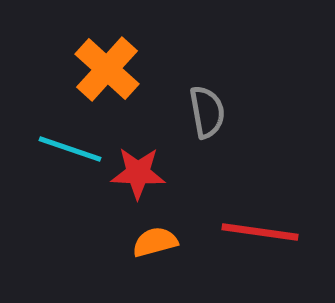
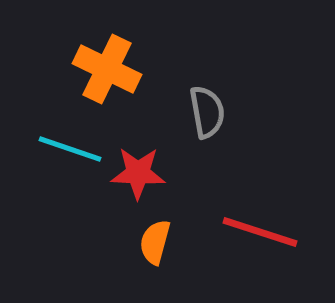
orange cross: rotated 16 degrees counterclockwise
red line: rotated 10 degrees clockwise
orange semicircle: rotated 60 degrees counterclockwise
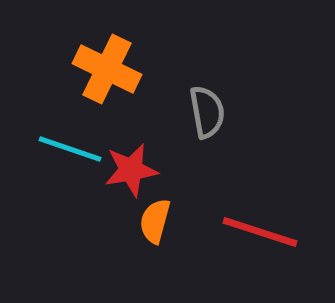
red star: moved 7 px left, 3 px up; rotated 12 degrees counterclockwise
orange semicircle: moved 21 px up
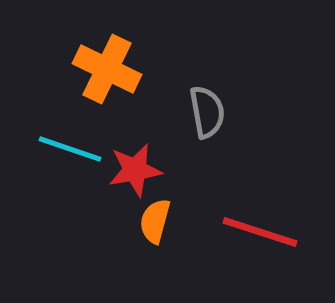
red star: moved 4 px right
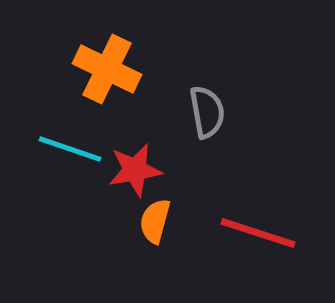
red line: moved 2 px left, 1 px down
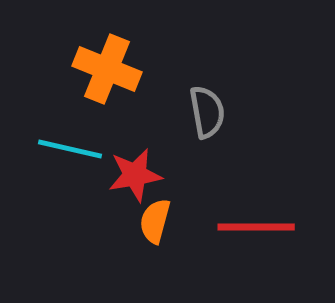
orange cross: rotated 4 degrees counterclockwise
cyan line: rotated 6 degrees counterclockwise
red star: moved 5 px down
red line: moved 2 px left, 6 px up; rotated 18 degrees counterclockwise
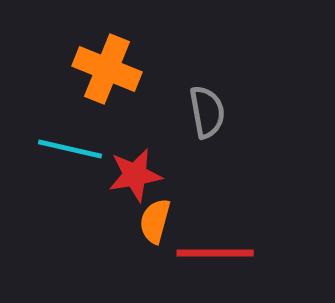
red line: moved 41 px left, 26 px down
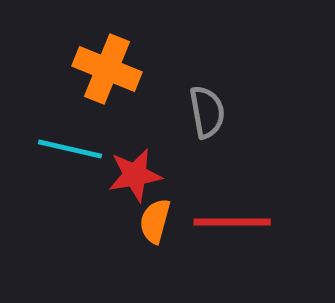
red line: moved 17 px right, 31 px up
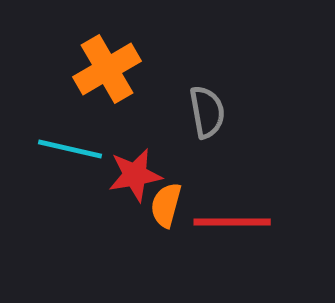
orange cross: rotated 38 degrees clockwise
orange semicircle: moved 11 px right, 16 px up
